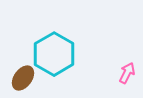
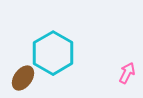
cyan hexagon: moved 1 px left, 1 px up
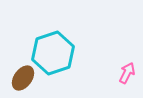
cyan hexagon: rotated 12 degrees clockwise
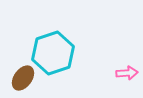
pink arrow: rotated 60 degrees clockwise
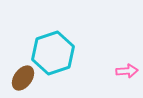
pink arrow: moved 2 px up
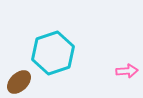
brown ellipse: moved 4 px left, 4 px down; rotated 10 degrees clockwise
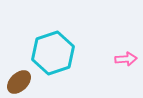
pink arrow: moved 1 px left, 12 px up
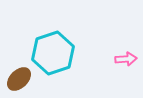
brown ellipse: moved 3 px up
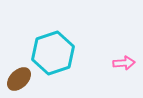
pink arrow: moved 2 px left, 4 px down
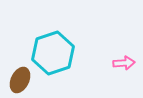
brown ellipse: moved 1 px right, 1 px down; rotated 20 degrees counterclockwise
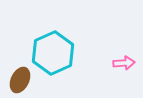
cyan hexagon: rotated 6 degrees counterclockwise
